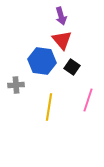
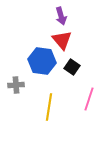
pink line: moved 1 px right, 1 px up
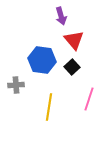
red triangle: moved 12 px right
blue hexagon: moved 1 px up
black square: rotated 14 degrees clockwise
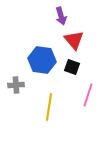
black square: rotated 28 degrees counterclockwise
pink line: moved 1 px left, 4 px up
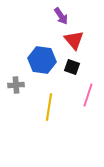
purple arrow: rotated 18 degrees counterclockwise
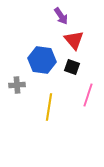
gray cross: moved 1 px right
